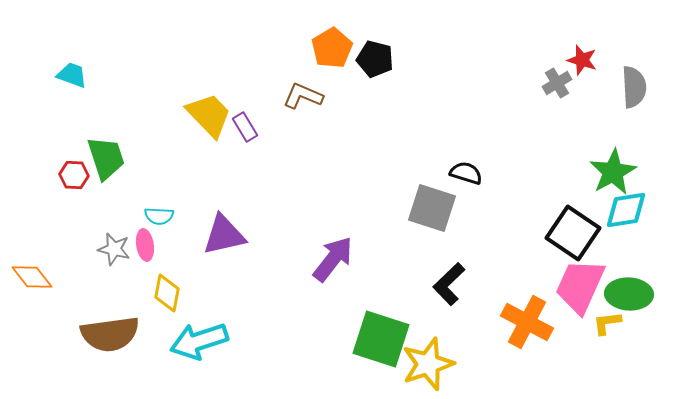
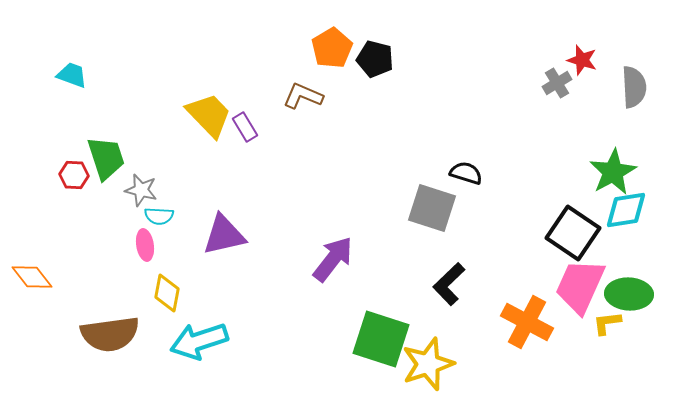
gray star: moved 27 px right, 59 px up
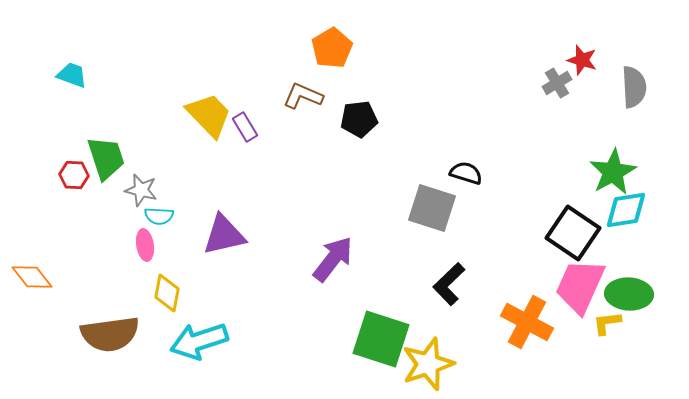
black pentagon: moved 16 px left, 60 px down; rotated 21 degrees counterclockwise
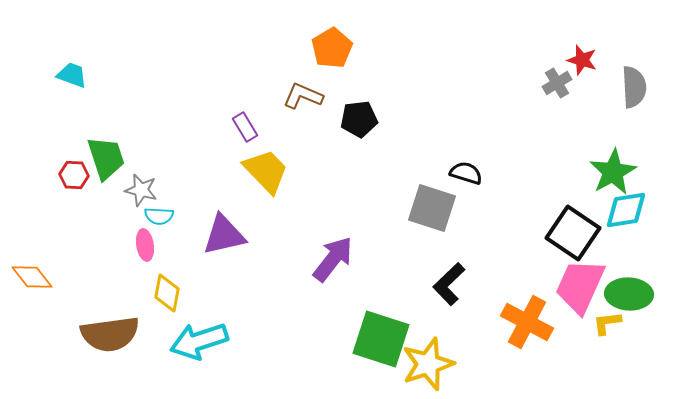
yellow trapezoid: moved 57 px right, 56 px down
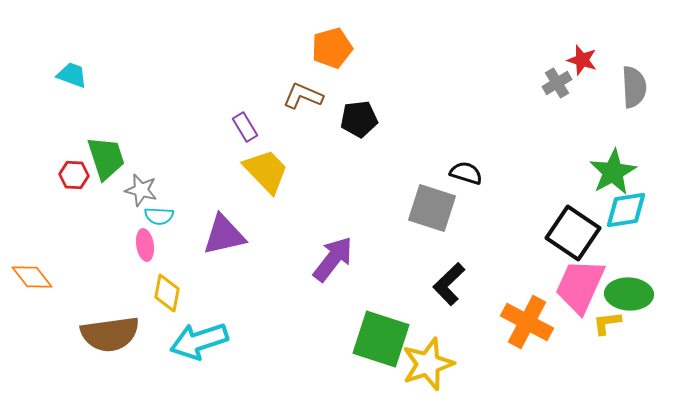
orange pentagon: rotated 15 degrees clockwise
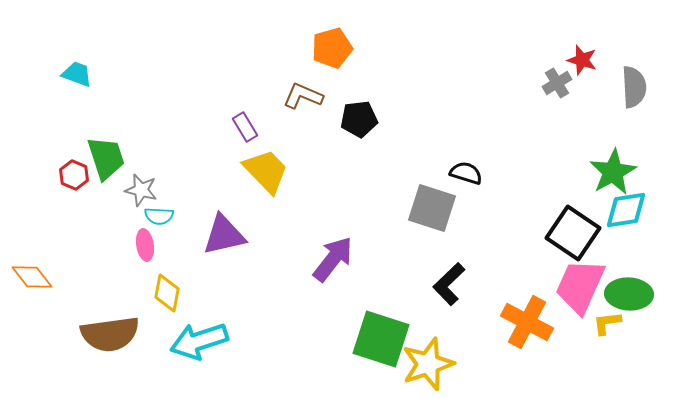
cyan trapezoid: moved 5 px right, 1 px up
red hexagon: rotated 20 degrees clockwise
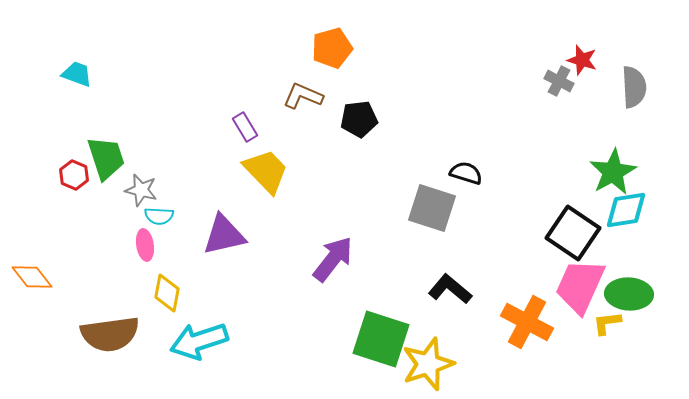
gray cross: moved 2 px right, 2 px up; rotated 32 degrees counterclockwise
black L-shape: moved 1 px right, 5 px down; rotated 84 degrees clockwise
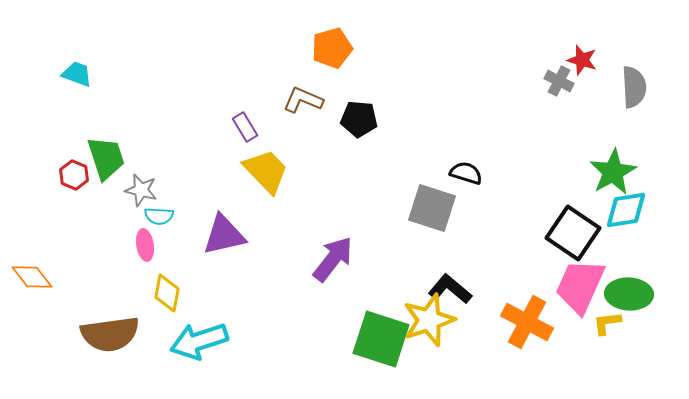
brown L-shape: moved 4 px down
black pentagon: rotated 12 degrees clockwise
yellow star: moved 1 px right, 44 px up
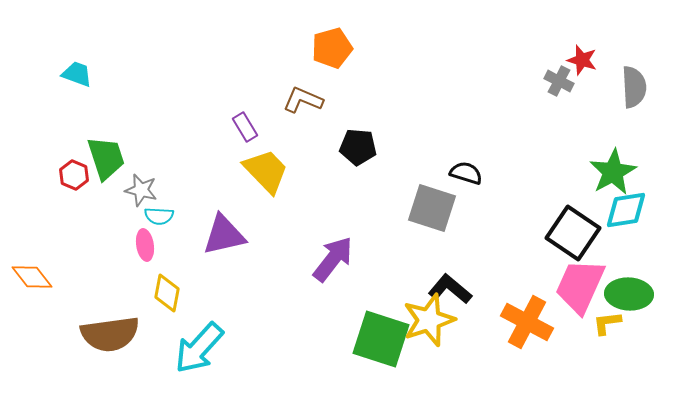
black pentagon: moved 1 px left, 28 px down
cyan arrow: moved 7 px down; rotated 30 degrees counterclockwise
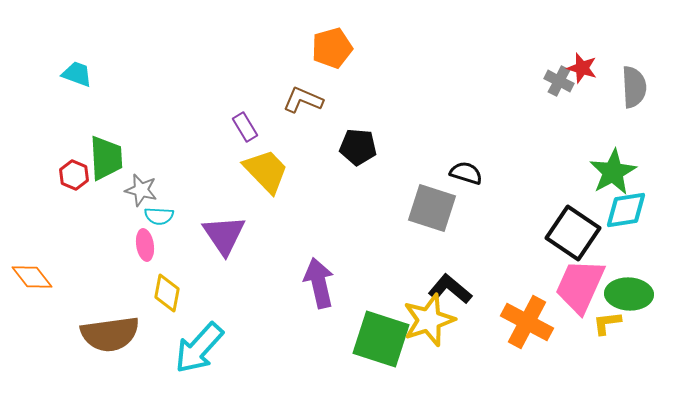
red star: moved 8 px down
green trapezoid: rotated 15 degrees clockwise
purple triangle: rotated 51 degrees counterclockwise
purple arrow: moved 14 px left, 24 px down; rotated 51 degrees counterclockwise
